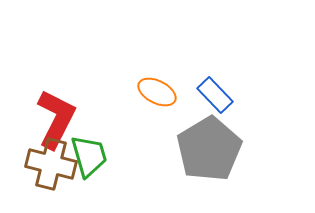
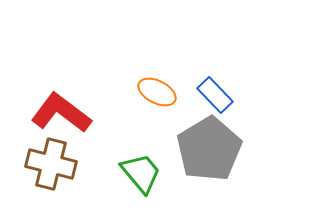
red L-shape: moved 5 px right, 6 px up; rotated 80 degrees counterclockwise
green trapezoid: moved 52 px right, 17 px down; rotated 24 degrees counterclockwise
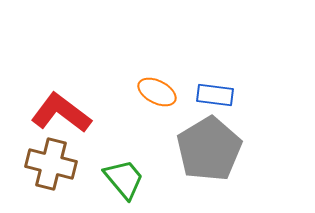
blue rectangle: rotated 39 degrees counterclockwise
green trapezoid: moved 17 px left, 6 px down
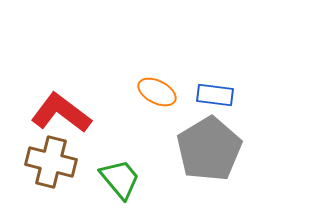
brown cross: moved 2 px up
green trapezoid: moved 4 px left
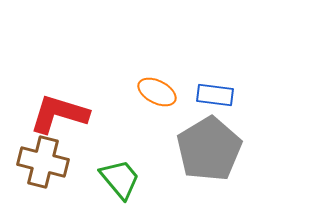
red L-shape: moved 2 px left, 1 px down; rotated 20 degrees counterclockwise
brown cross: moved 8 px left
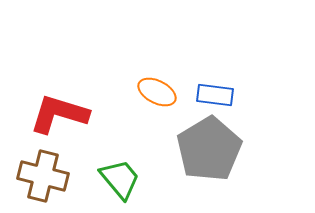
brown cross: moved 14 px down
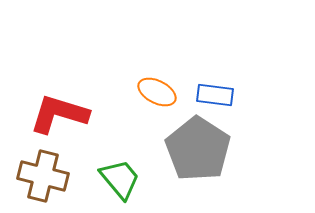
gray pentagon: moved 11 px left; rotated 8 degrees counterclockwise
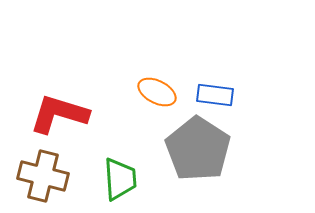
green trapezoid: rotated 36 degrees clockwise
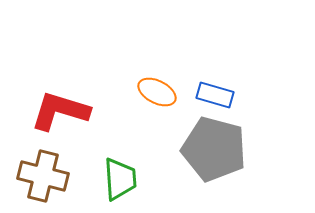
blue rectangle: rotated 9 degrees clockwise
red L-shape: moved 1 px right, 3 px up
gray pentagon: moved 16 px right; rotated 18 degrees counterclockwise
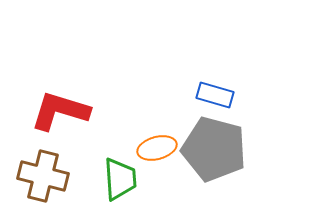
orange ellipse: moved 56 px down; rotated 42 degrees counterclockwise
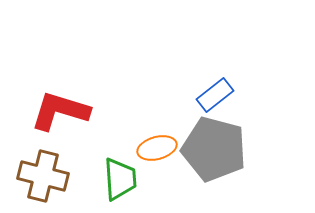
blue rectangle: rotated 54 degrees counterclockwise
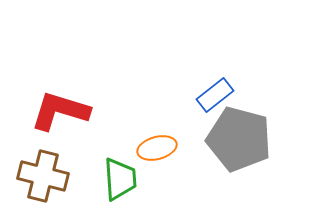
gray pentagon: moved 25 px right, 10 px up
